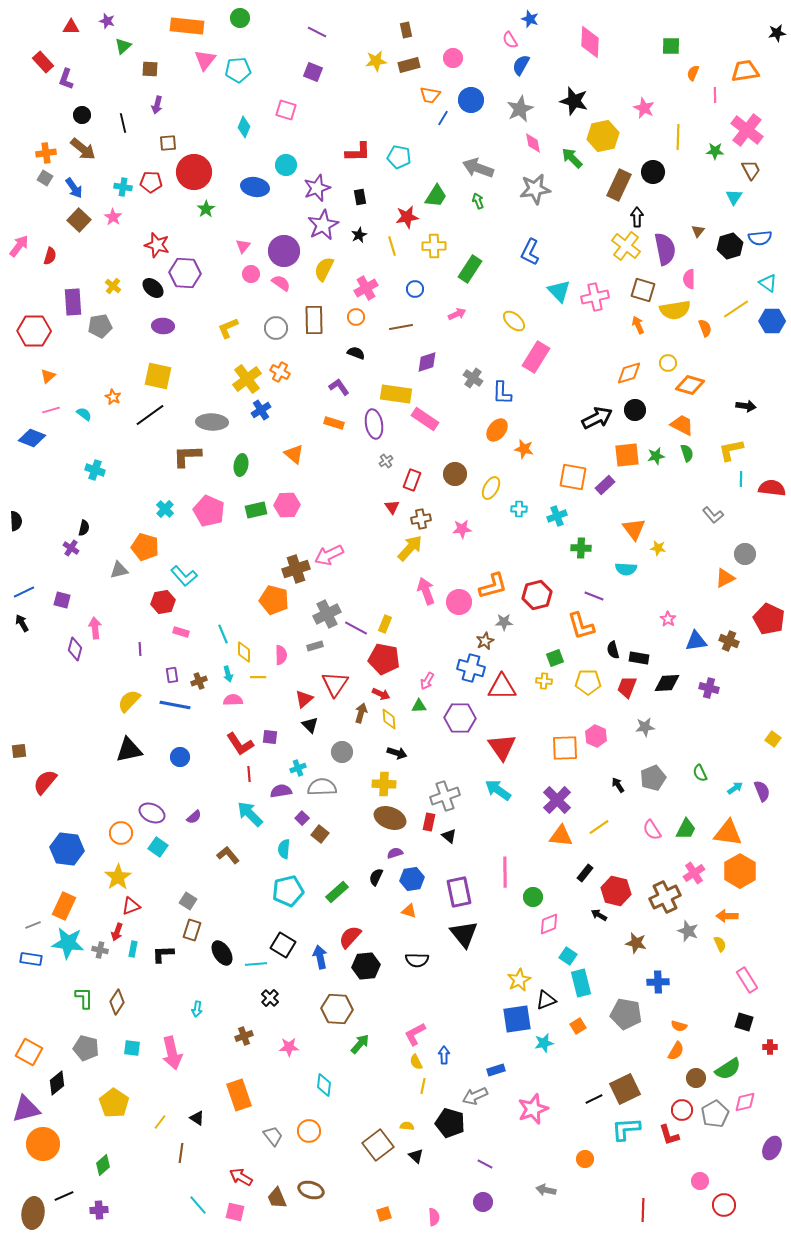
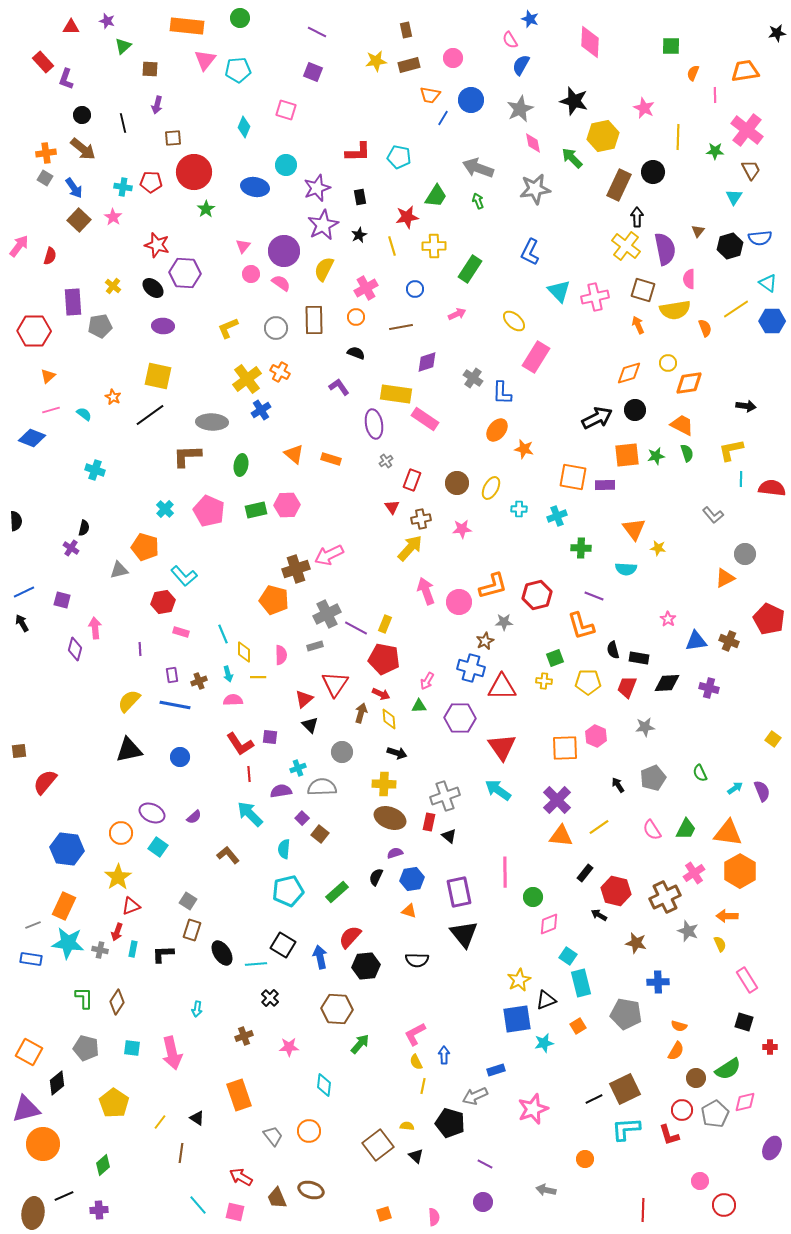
brown square at (168, 143): moved 5 px right, 5 px up
orange diamond at (690, 385): moved 1 px left, 2 px up; rotated 24 degrees counterclockwise
orange rectangle at (334, 423): moved 3 px left, 36 px down
brown circle at (455, 474): moved 2 px right, 9 px down
purple rectangle at (605, 485): rotated 42 degrees clockwise
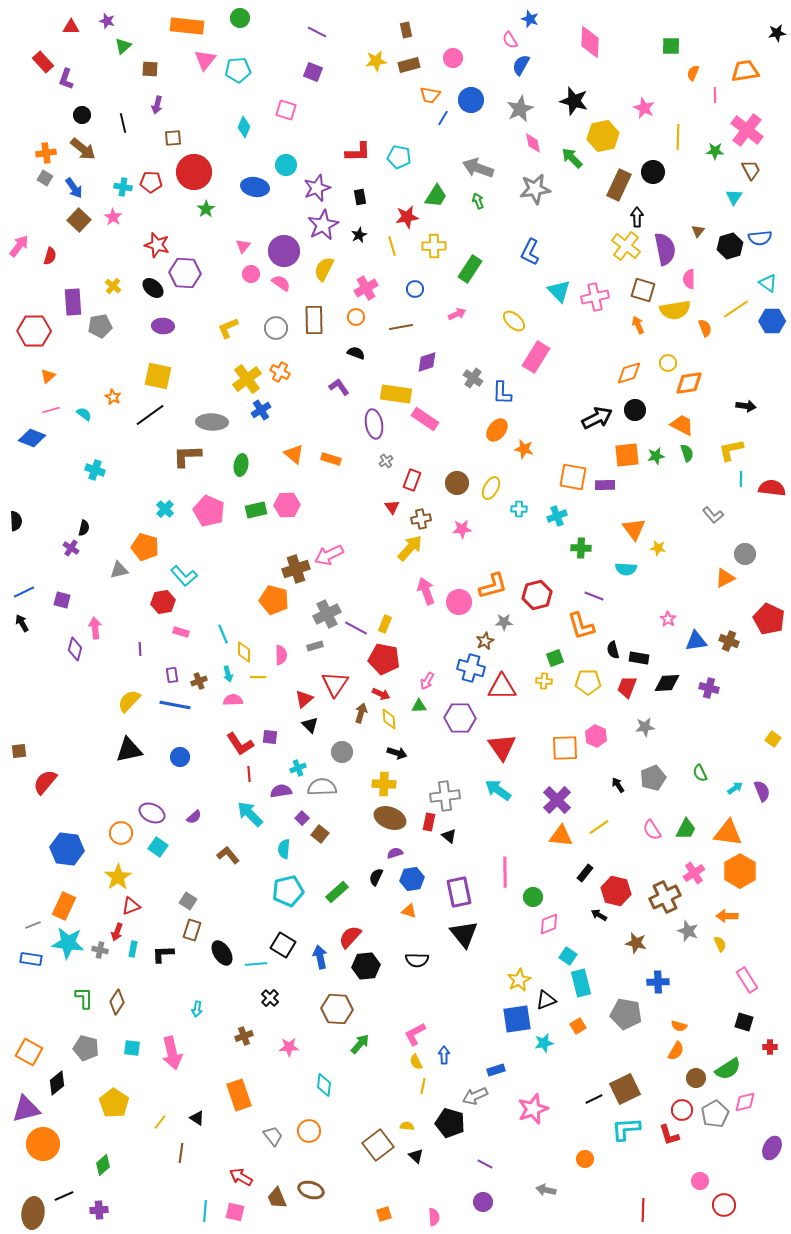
gray cross at (445, 796): rotated 12 degrees clockwise
cyan line at (198, 1205): moved 7 px right, 6 px down; rotated 45 degrees clockwise
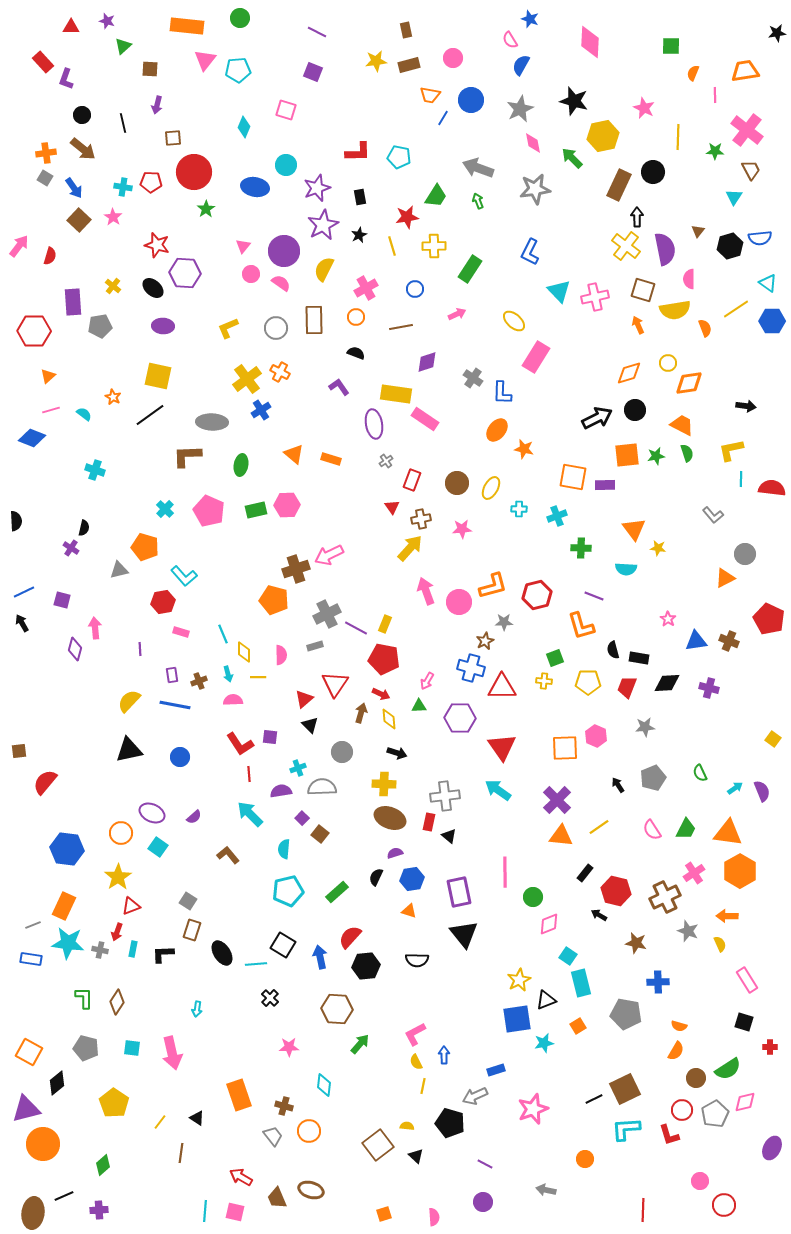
brown cross at (244, 1036): moved 40 px right, 70 px down; rotated 36 degrees clockwise
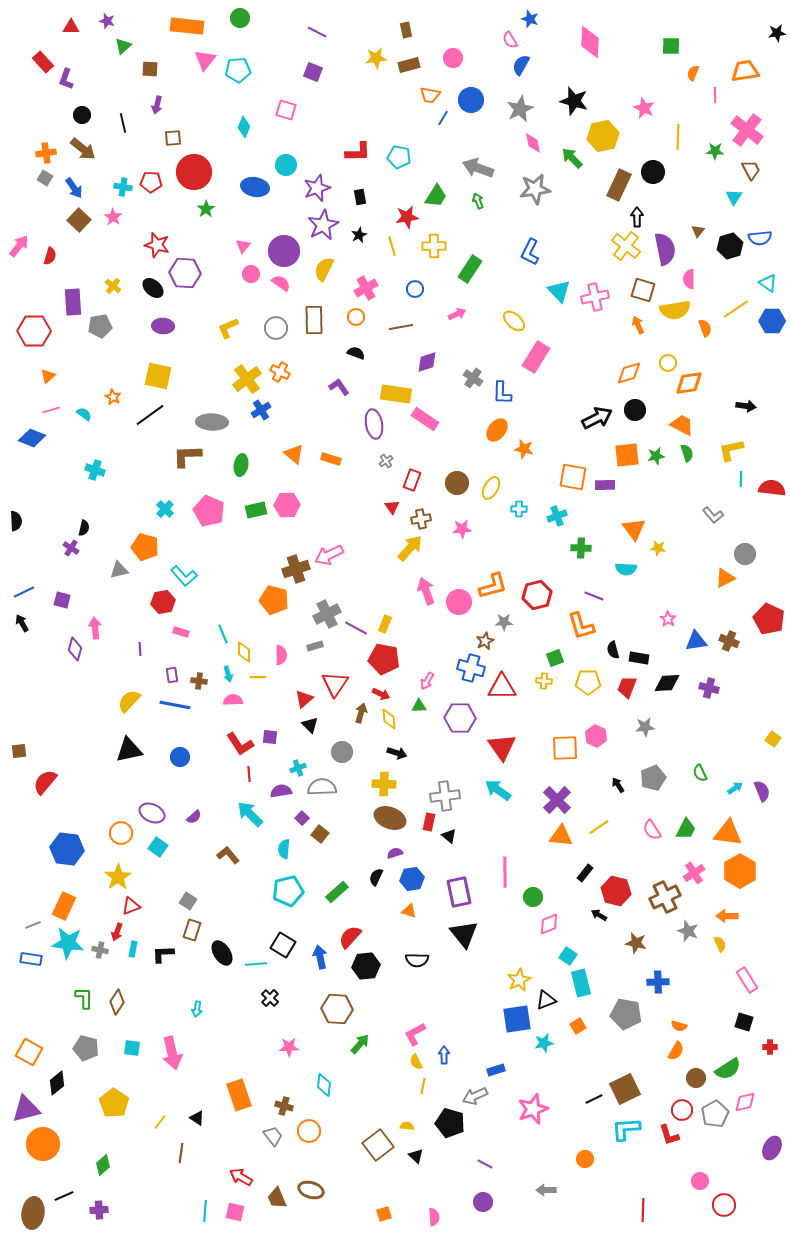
yellow star at (376, 61): moved 3 px up
brown cross at (199, 681): rotated 28 degrees clockwise
gray arrow at (546, 1190): rotated 12 degrees counterclockwise
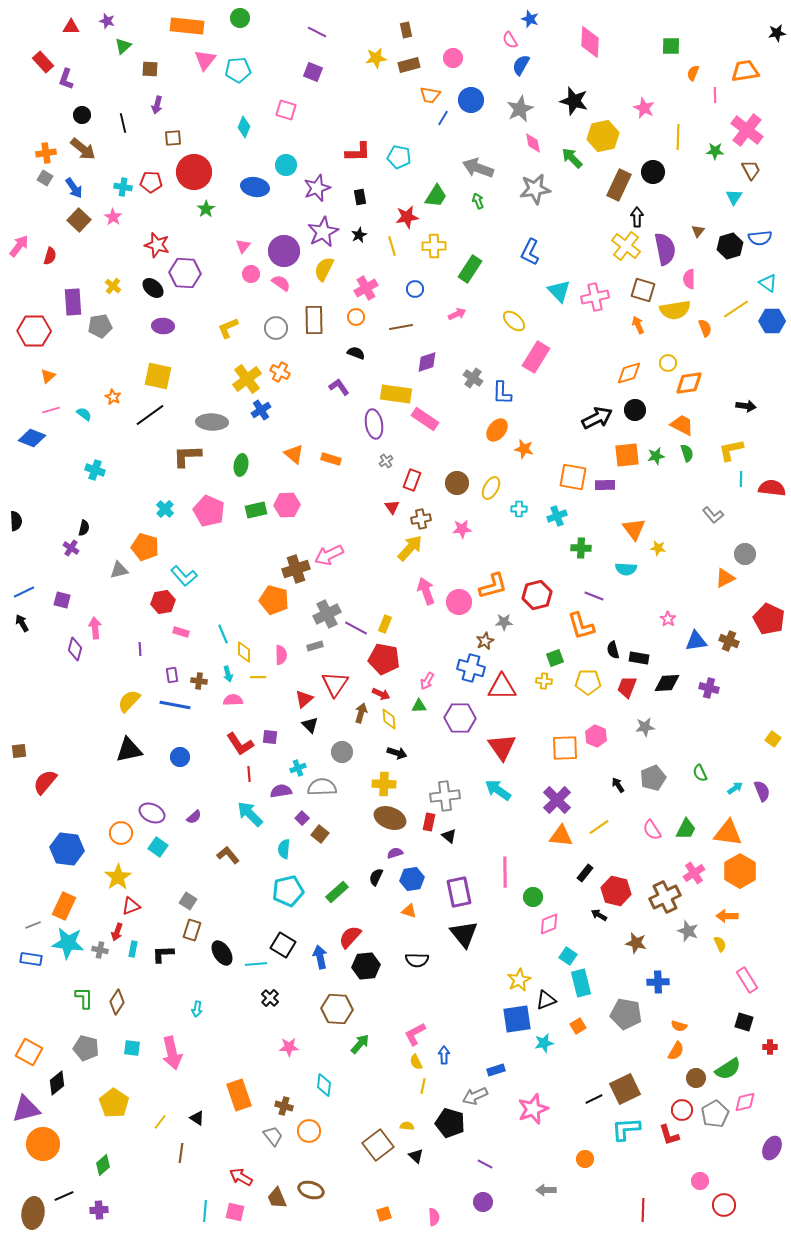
purple star at (323, 225): moved 7 px down
